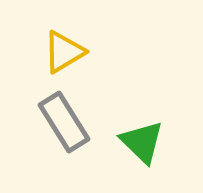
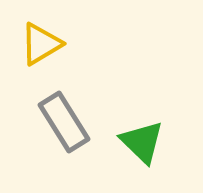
yellow triangle: moved 23 px left, 8 px up
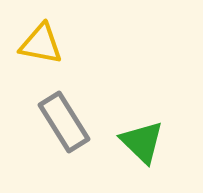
yellow triangle: rotated 42 degrees clockwise
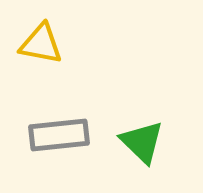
gray rectangle: moved 5 px left, 13 px down; rotated 64 degrees counterclockwise
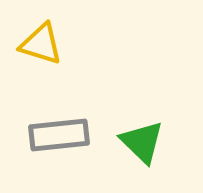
yellow triangle: rotated 6 degrees clockwise
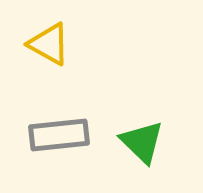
yellow triangle: moved 8 px right; rotated 12 degrees clockwise
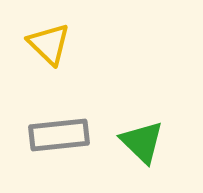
yellow triangle: rotated 15 degrees clockwise
